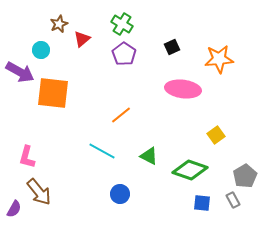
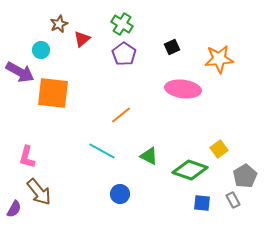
yellow square: moved 3 px right, 14 px down
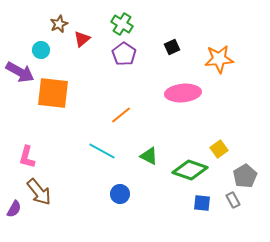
pink ellipse: moved 4 px down; rotated 12 degrees counterclockwise
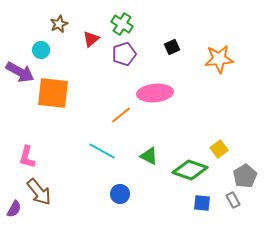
red triangle: moved 9 px right
purple pentagon: rotated 20 degrees clockwise
pink ellipse: moved 28 px left
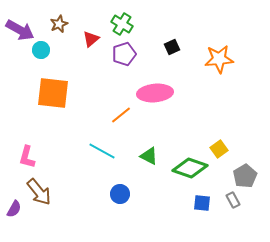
purple arrow: moved 42 px up
green diamond: moved 2 px up
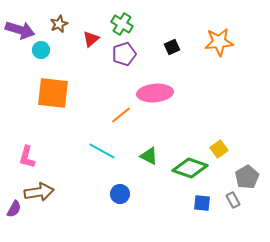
purple arrow: rotated 12 degrees counterclockwise
orange star: moved 17 px up
gray pentagon: moved 2 px right, 1 px down
brown arrow: rotated 60 degrees counterclockwise
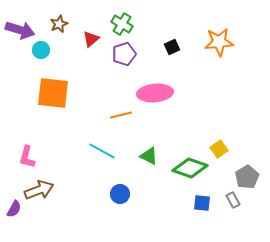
orange line: rotated 25 degrees clockwise
brown arrow: moved 2 px up; rotated 12 degrees counterclockwise
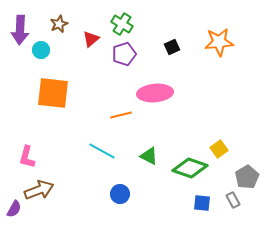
purple arrow: rotated 76 degrees clockwise
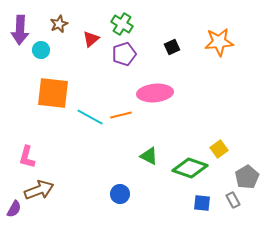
cyan line: moved 12 px left, 34 px up
